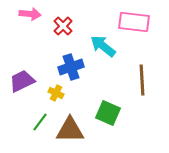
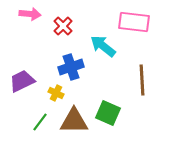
brown triangle: moved 4 px right, 9 px up
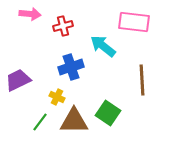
red cross: rotated 30 degrees clockwise
purple trapezoid: moved 4 px left, 1 px up
yellow cross: moved 1 px right, 4 px down
green square: rotated 10 degrees clockwise
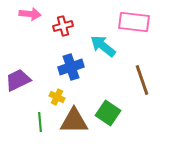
brown line: rotated 16 degrees counterclockwise
green line: rotated 42 degrees counterclockwise
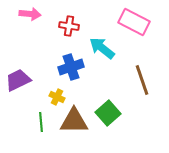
pink rectangle: rotated 20 degrees clockwise
red cross: moved 6 px right; rotated 24 degrees clockwise
cyan arrow: moved 1 px left, 2 px down
green square: rotated 15 degrees clockwise
green line: moved 1 px right
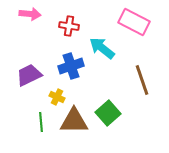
blue cross: moved 1 px up
purple trapezoid: moved 11 px right, 5 px up
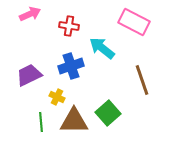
pink arrow: rotated 30 degrees counterclockwise
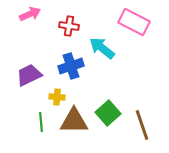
brown line: moved 45 px down
yellow cross: rotated 21 degrees counterclockwise
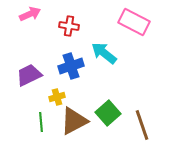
cyan arrow: moved 2 px right, 5 px down
yellow cross: rotated 21 degrees counterclockwise
brown triangle: rotated 28 degrees counterclockwise
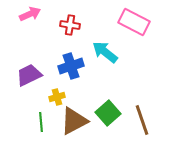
red cross: moved 1 px right, 1 px up
cyan arrow: moved 1 px right, 1 px up
brown line: moved 5 px up
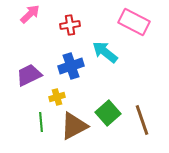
pink arrow: rotated 20 degrees counterclockwise
red cross: rotated 18 degrees counterclockwise
brown triangle: moved 5 px down
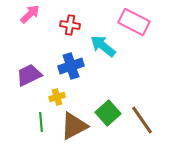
red cross: rotated 18 degrees clockwise
cyan arrow: moved 2 px left, 6 px up
brown line: rotated 16 degrees counterclockwise
